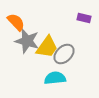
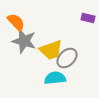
purple rectangle: moved 4 px right
gray star: moved 3 px left
yellow trapezoid: moved 4 px right, 3 px down; rotated 35 degrees clockwise
gray ellipse: moved 3 px right, 4 px down
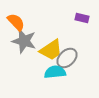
purple rectangle: moved 6 px left
yellow trapezoid: rotated 15 degrees counterclockwise
cyan semicircle: moved 6 px up
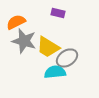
purple rectangle: moved 24 px left, 5 px up
orange semicircle: rotated 72 degrees counterclockwise
yellow trapezoid: moved 3 px left, 3 px up; rotated 65 degrees clockwise
gray ellipse: rotated 10 degrees clockwise
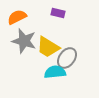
orange semicircle: moved 1 px right, 5 px up
gray ellipse: rotated 20 degrees counterclockwise
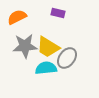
gray star: moved 1 px right, 5 px down; rotated 20 degrees counterclockwise
cyan semicircle: moved 9 px left, 4 px up
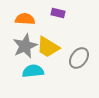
orange semicircle: moved 8 px right, 2 px down; rotated 30 degrees clockwise
gray star: rotated 20 degrees counterclockwise
gray ellipse: moved 12 px right
cyan semicircle: moved 13 px left, 3 px down
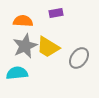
purple rectangle: moved 2 px left; rotated 24 degrees counterclockwise
orange semicircle: moved 2 px left, 2 px down
cyan semicircle: moved 16 px left, 2 px down
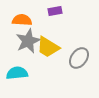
purple rectangle: moved 1 px left, 2 px up
orange semicircle: moved 1 px left, 1 px up
gray star: moved 3 px right, 5 px up
